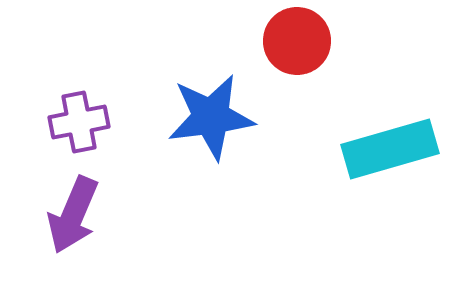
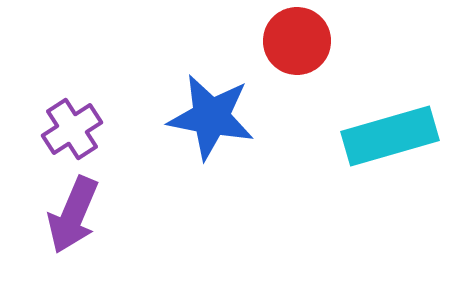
blue star: rotated 18 degrees clockwise
purple cross: moved 7 px left, 7 px down; rotated 22 degrees counterclockwise
cyan rectangle: moved 13 px up
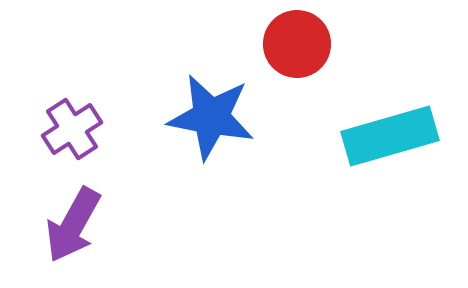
red circle: moved 3 px down
purple arrow: moved 10 px down; rotated 6 degrees clockwise
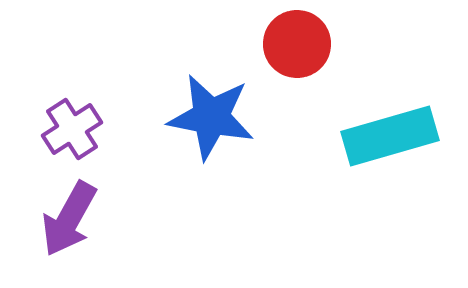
purple arrow: moved 4 px left, 6 px up
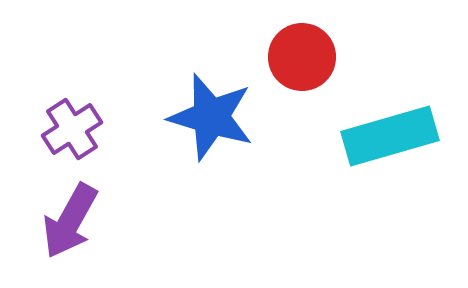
red circle: moved 5 px right, 13 px down
blue star: rotated 6 degrees clockwise
purple arrow: moved 1 px right, 2 px down
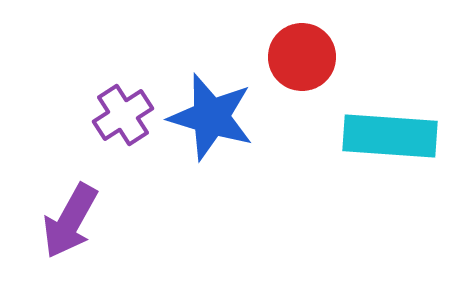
purple cross: moved 51 px right, 14 px up
cyan rectangle: rotated 20 degrees clockwise
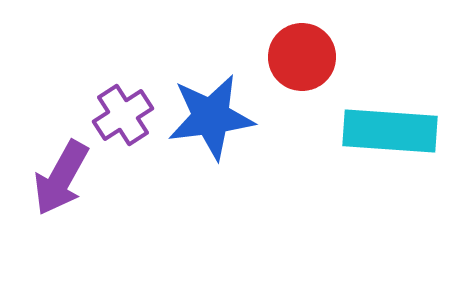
blue star: rotated 24 degrees counterclockwise
cyan rectangle: moved 5 px up
purple arrow: moved 9 px left, 43 px up
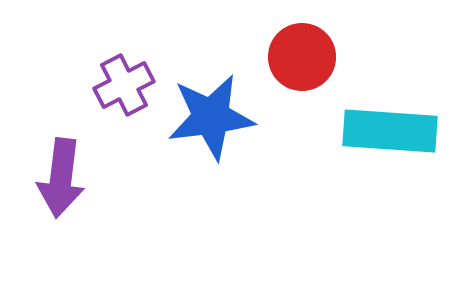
purple cross: moved 1 px right, 30 px up; rotated 6 degrees clockwise
purple arrow: rotated 22 degrees counterclockwise
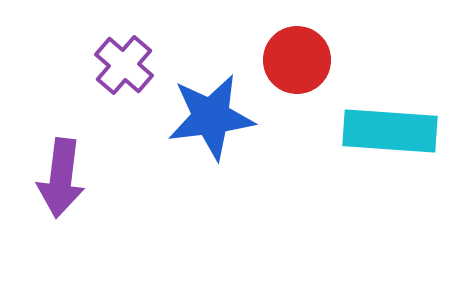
red circle: moved 5 px left, 3 px down
purple cross: moved 20 px up; rotated 22 degrees counterclockwise
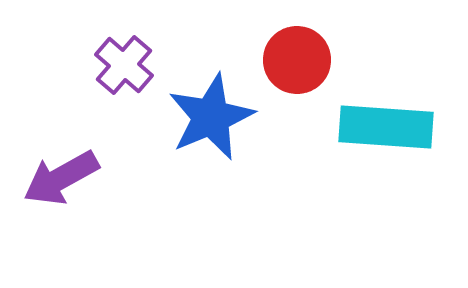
blue star: rotated 16 degrees counterclockwise
cyan rectangle: moved 4 px left, 4 px up
purple arrow: rotated 54 degrees clockwise
